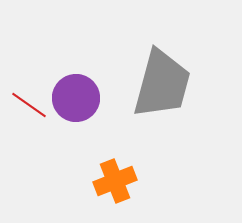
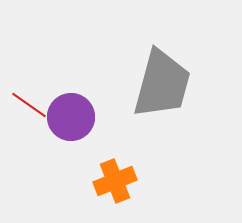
purple circle: moved 5 px left, 19 px down
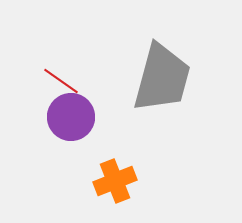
gray trapezoid: moved 6 px up
red line: moved 32 px right, 24 px up
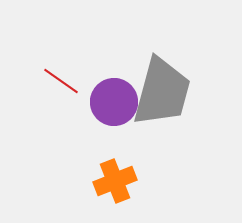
gray trapezoid: moved 14 px down
purple circle: moved 43 px right, 15 px up
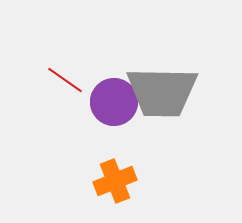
red line: moved 4 px right, 1 px up
gray trapezoid: rotated 76 degrees clockwise
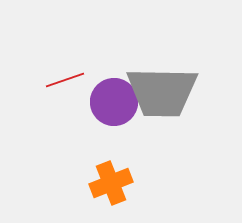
red line: rotated 54 degrees counterclockwise
orange cross: moved 4 px left, 2 px down
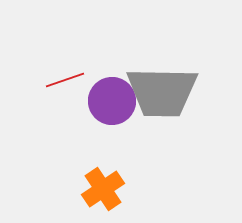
purple circle: moved 2 px left, 1 px up
orange cross: moved 8 px left, 6 px down; rotated 12 degrees counterclockwise
